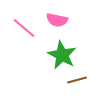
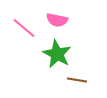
green star: moved 5 px left, 1 px up
brown line: rotated 24 degrees clockwise
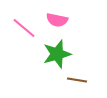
green star: rotated 28 degrees clockwise
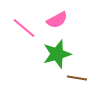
pink semicircle: rotated 40 degrees counterclockwise
brown line: moved 2 px up
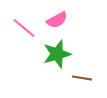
brown line: moved 5 px right
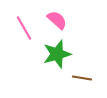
pink semicircle: rotated 110 degrees counterclockwise
pink line: rotated 20 degrees clockwise
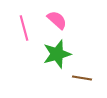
pink line: rotated 15 degrees clockwise
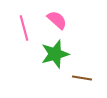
green star: moved 2 px left
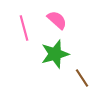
brown line: rotated 48 degrees clockwise
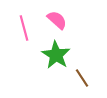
green star: moved 1 px right, 1 px down; rotated 24 degrees counterclockwise
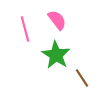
pink semicircle: rotated 10 degrees clockwise
pink line: moved 1 px right, 1 px down
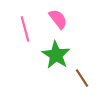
pink semicircle: moved 1 px right, 1 px up
